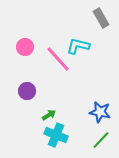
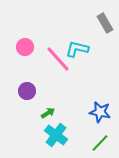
gray rectangle: moved 4 px right, 5 px down
cyan L-shape: moved 1 px left, 3 px down
green arrow: moved 1 px left, 2 px up
cyan cross: rotated 15 degrees clockwise
green line: moved 1 px left, 3 px down
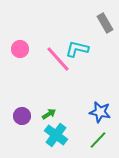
pink circle: moved 5 px left, 2 px down
purple circle: moved 5 px left, 25 px down
green arrow: moved 1 px right, 1 px down
green line: moved 2 px left, 3 px up
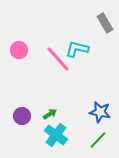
pink circle: moved 1 px left, 1 px down
green arrow: moved 1 px right
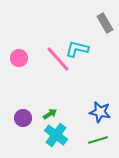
pink circle: moved 8 px down
purple circle: moved 1 px right, 2 px down
green line: rotated 30 degrees clockwise
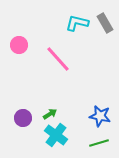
cyan L-shape: moved 26 px up
pink circle: moved 13 px up
blue star: moved 4 px down
green line: moved 1 px right, 3 px down
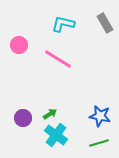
cyan L-shape: moved 14 px left, 1 px down
pink line: rotated 16 degrees counterclockwise
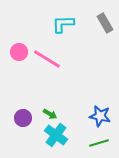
cyan L-shape: rotated 15 degrees counterclockwise
pink circle: moved 7 px down
pink line: moved 11 px left
green arrow: rotated 64 degrees clockwise
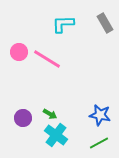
blue star: moved 1 px up
green line: rotated 12 degrees counterclockwise
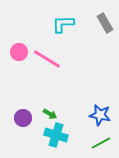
cyan cross: rotated 20 degrees counterclockwise
green line: moved 2 px right
